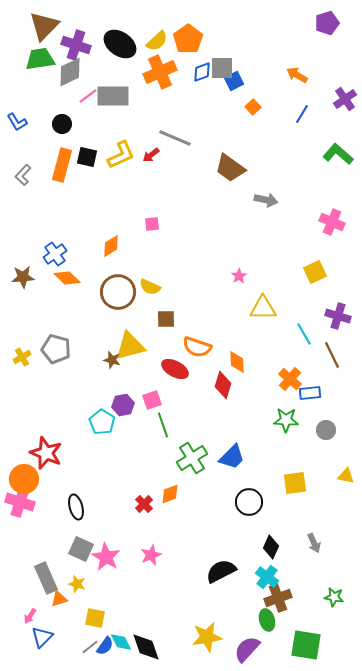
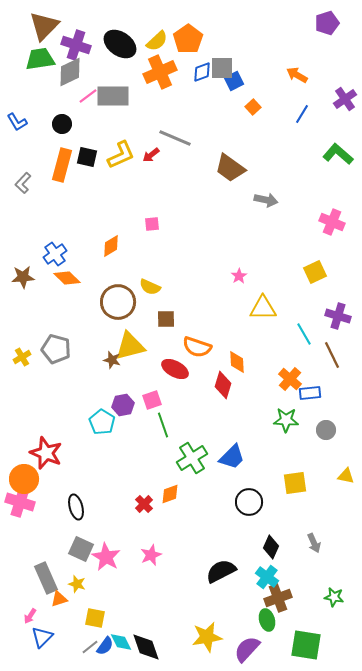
gray L-shape at (23, 175): moved 8 px down
brown circle at (118, 292): moved 10 px down
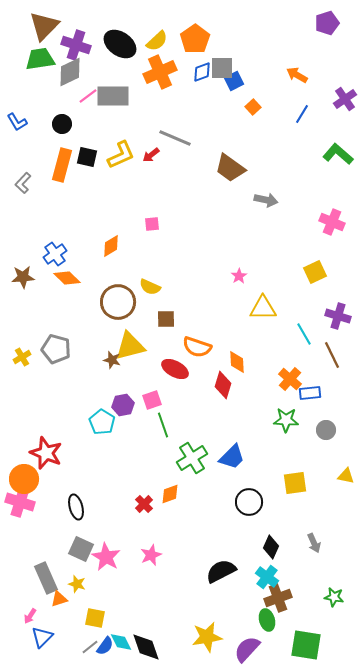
orange pentagon at (188, 39): moved 7 px right
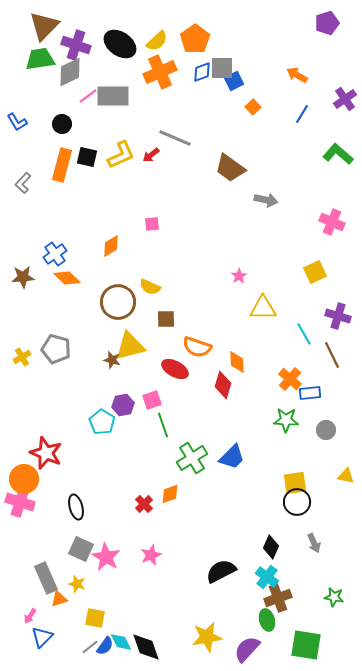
black circle at (249, 502): moved 48 px right
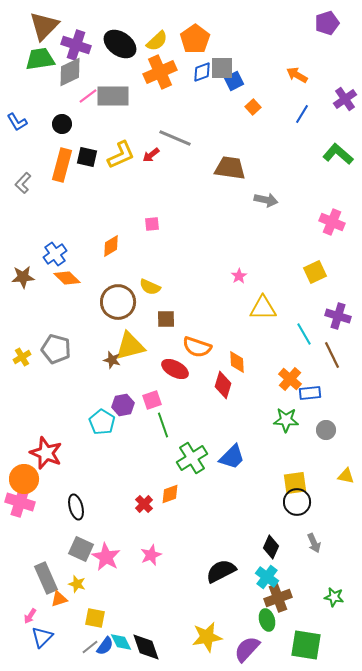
brown trapezoid at (230, 168): rotated 152 degrees clockwise
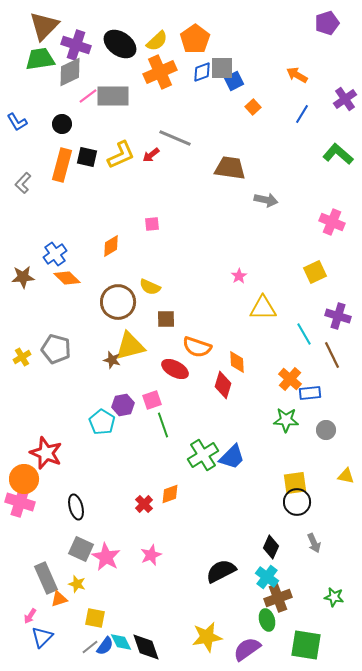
green cross at (192, 458): moved 11 px right, 3 px up
purple semicircle at (247, 649): rotated 12 degrees clockwise
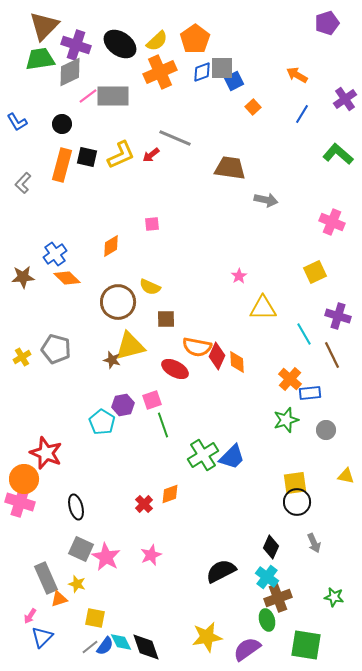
orange semicircle at (197, 347): rotated 8 degrees counterclockwise
red diamond at (223, 385): moved 6 px left, 29 px up; rotated 8 degrees clockwise
green star at (286, 420): rotated 20 degrees counterclockwise
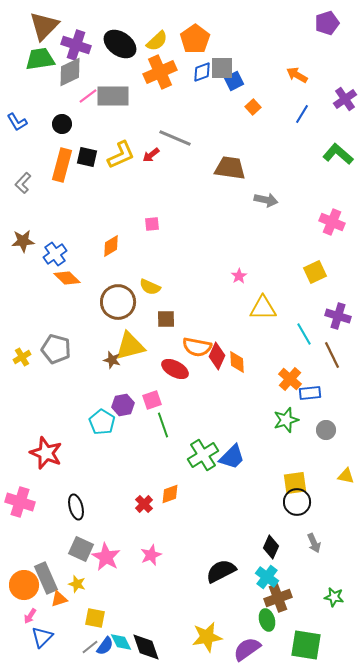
brown star at (23, 277): moved 36 px up
orange circle at (24, 479): moved 106 px down
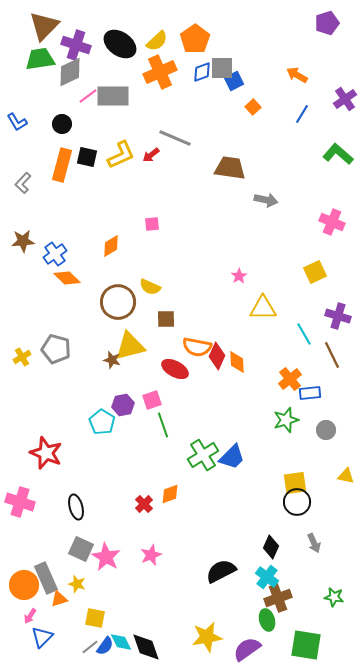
orange cross at (290, 379): rotated 10 degrees clockwise
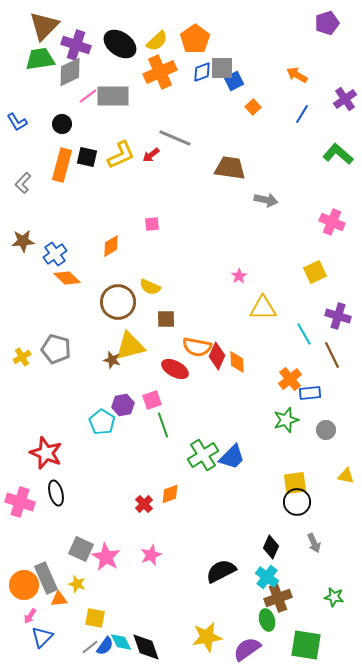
black ellipse at (76, 507): moved 20 px left, 14 px up
orange triangle at (59, 599): rotated 12 degrees clockwise
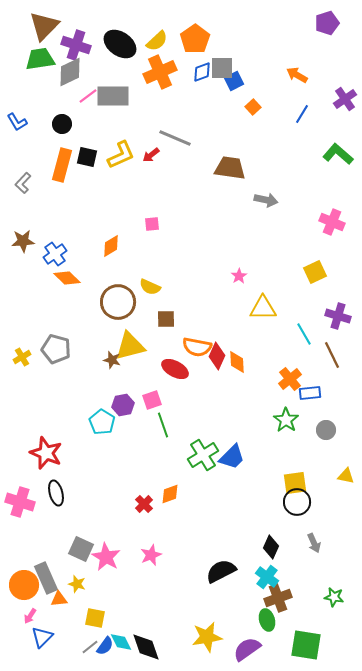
green star at (286, 420): rotated 20 degrees counterclockwise
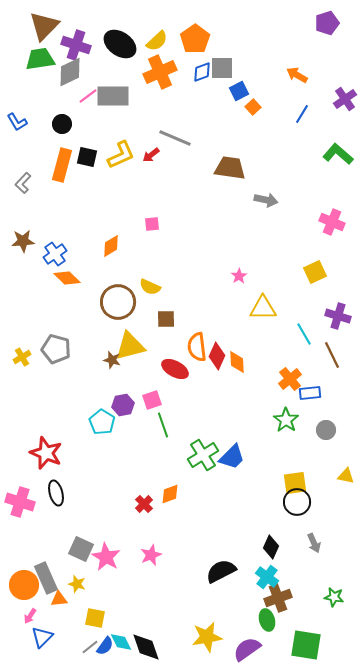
blue square at (234, 81): moved 5 px right, 10 px down
orange semicircle at (197, 347): rotated 72 degrees clockwise
